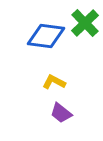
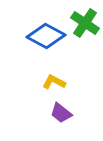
green cross: rotated 12 degrees counterclockwise
blue diamond: rotated 21 degrees clockwise
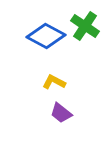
green cross: moved 3 px down
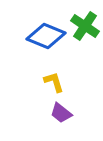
blue diamond: rotated 6 degrees counterclockwise
yellow L-shape: rotated 45 degrees clockwise
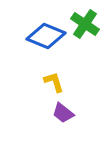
green cross: moved 2 px up
purple trapezoid: moved 2 px right
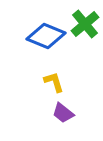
green cross: rotated 16 degrees clockwise
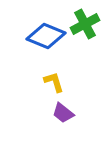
green cross: rotated 12 degrees clockwise
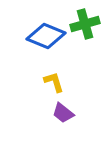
green cross: rotated 12 degrees clockwise
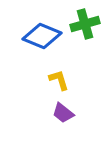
blue diamond: moved 4 px left
yellow L-shape: moved 5 px right, 2 px up
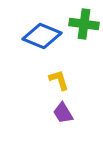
green cross: moved 1 px left; rotated 24 degrees clockwise
purple trapezoid: rotated 20 degrees clockwise
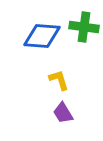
green cross: moved 3 px down
blue diamond: rotated 18 degrees counterclockwise
